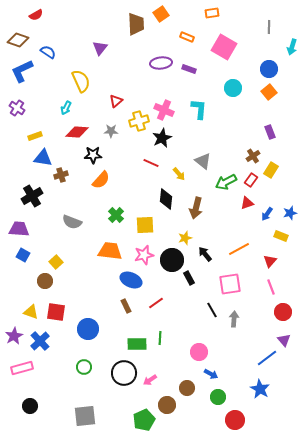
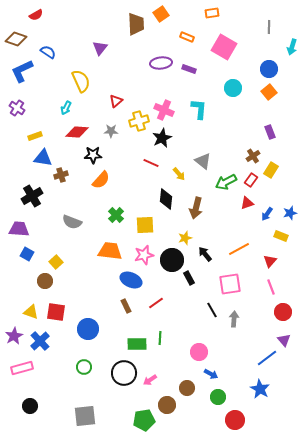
brown diamond at (18, 40): moved 2 px left, 1 px up
blue square at (23, 255): moved 4 px right, 1 px up
green pentagon at (144, 420): rotated 15 degrees clockwise
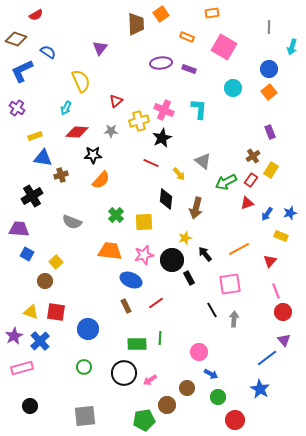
yellow square at (145, 225): moved 1 px left, 3 px up
pink line at (271, 287): moved 5 px right, 4 px down
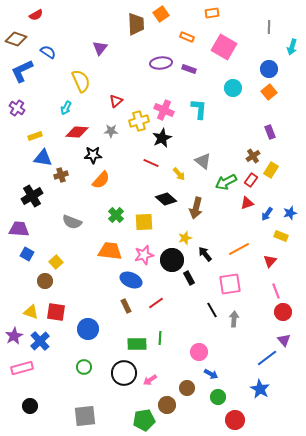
black diamond at (166, 199): rotated 55 degrees counterclockwise
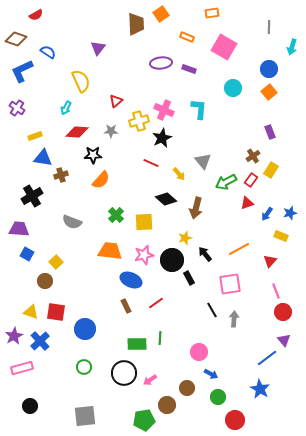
purple triangle at (100, 48): moved 2 px left
gray triangle at (203, 161): rotated 12 degrees clockwise
blue circle at (88, 329): moved 3 px left
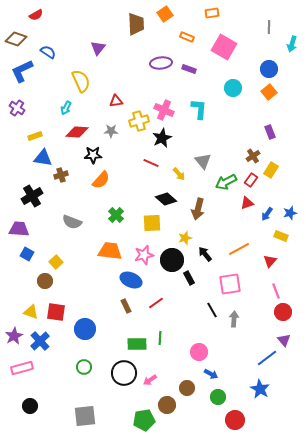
orange square at (161, 14): moved 4 px right
cyan arrow at (292, 47): moved 3 px up
red triangle at (116, 101): rotated 32 degrees clockwise
brown arrow at (196, 208): moved 2 px right, 1 px down
yellow square at (144, 222): moved 8 px right, 1 px down
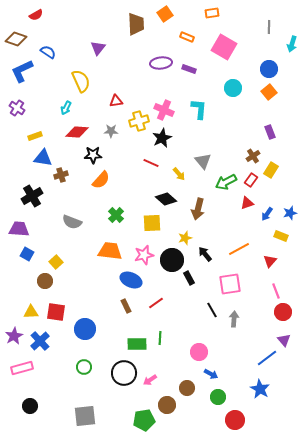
yellow triangle at (31, 312): rotated 21 degrees counterclockwise
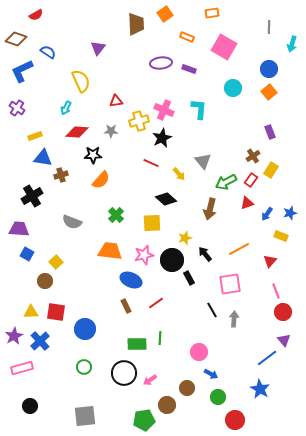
brown arrow at (198, 209): moved 12 px right
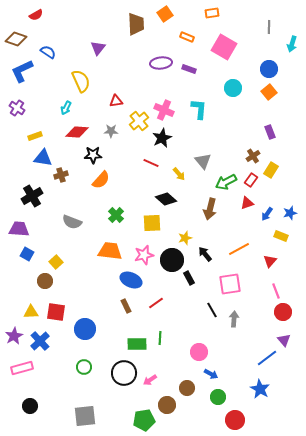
yellow cross at (139, 121): rotated 24 degrees counterclockwise
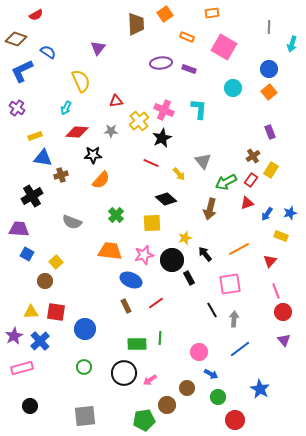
blue line at (267, 358): moved 27 px left, 9 px up
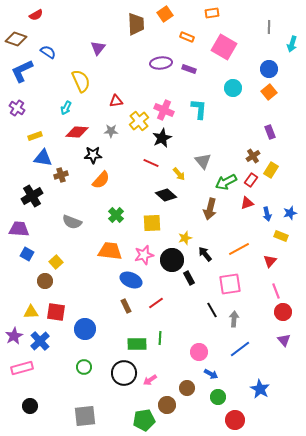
black diamond at (166, 199): moved 4 px up
blue arrow at (267, 214): rotated 48 degrees counterclockwise
